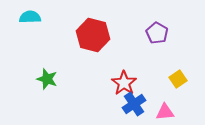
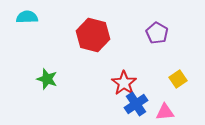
cyan semicircle: moved 3 px left
blue cross: moved 2 px right
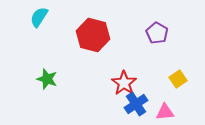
cyan semicircle: moved 12 px right; rotated 55 degrees counterclockwise
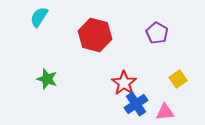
red hexagon: moved 2 px right
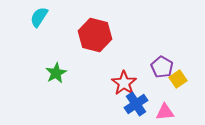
purple pentagon: moved 5 px right, 34 px down
green star: moved 9 px right, 6 px up; rotated 25 degrees clockwise
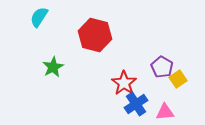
green star: moved 3 px left, 6 px up
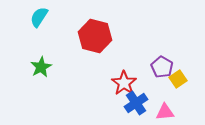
red hexagon: moved 1 px down
green star: moved 12 px left
blue cross: moved 1 px up
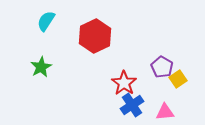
cyan semicircle: moved 7 px right, 4 px down
red hexagon: rotated 20 degrees clockwise
blue cross: moved 4 px left, 2 px down
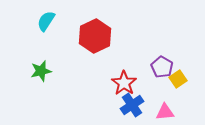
green star: moved 4 px down; rotated 15 degrees clockwise
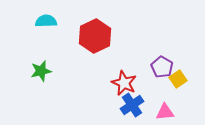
cyan semicircle: rotated 55 degrees clockwise
red star: rotated 10 degrees counterclockwise
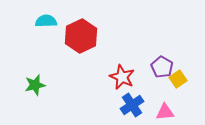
red hexagon: moved 14 px left
green star: moved 6 px left, 14 px down
red star: moved 2 px left, 6 px up
